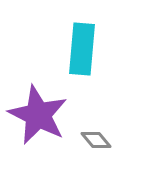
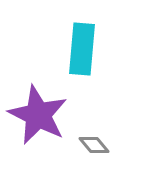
gray diamond: moved 2 px left, 5 px down
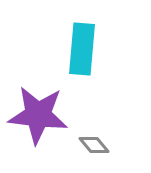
purple star: rotated 20 degrees counterclockwise
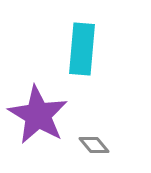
purple star: rotated 24 degrees clockwise
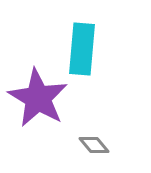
purple star: moved 17 px up
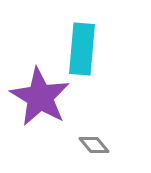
purple star: moved 2 px right, 1 px up
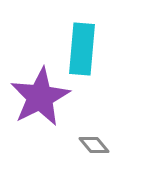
purple star: rotated 14 degrees clockwise
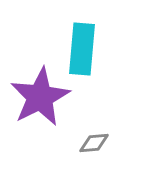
gray diamond: moved 2 px up; rotated 56 degrees counterclockwise
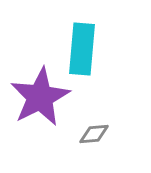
gray diamond: moved 9 px up
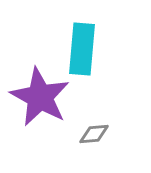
purple star: rotated 16 degrees counterclockwise
